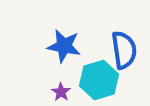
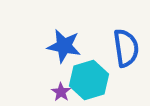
blue semicircle: moved 2 px right, 2 px up
cyan hexagon: moved 10 px left
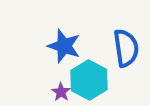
blue star: rotated 8 degrees clockwise
cyan hexagon: rotated 15 degrees counterclockwise
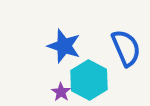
blue semicircle: rotated 15 degrees counterclockwise
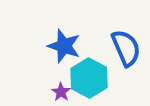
cyan hexagon: moved 2 px up
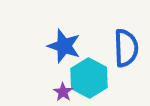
blue semicircle: rotated 21 degrees clockwise
purple star: moved 2 px right
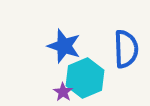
blue semicircle: moved 1 px down
cyan hexagon: moved 4 px left; rotated 9 degrees clockwise
